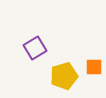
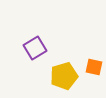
orange square: rotated 12 degrees clockwise
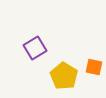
yellow pentagon: rotated 24 degrees counterclockwise
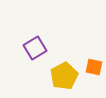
yellow pentagon: rotated 12 degrees clockwise
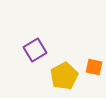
purple square: moved 2 px down
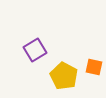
yellow pentagon: rotated 16 degrees counterclockwise
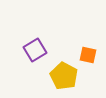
orange square: moved 6 px left, 12 px up
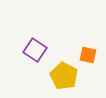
purple square: rotated 25 degrees counterclockwise
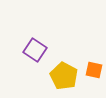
orange square: moved 6 px right, 15 px down
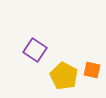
orange square: moved 2 px left
